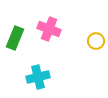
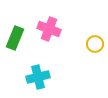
yellow circle: moved 1 px left, 3 px down
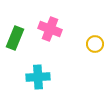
pink cross: moved 1 px right
cyan cross: rotated 10 degrees clockwise
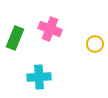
cyan cross: moved 1 px right
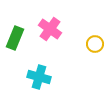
pink cross: rotated 15 degrees clockwise
cyan cross: rotated 20 degrees clockwise
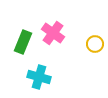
pink cross: moved 3 px right, 4 px down
green rectangle: moved 8 px right, 4 px down
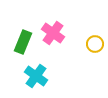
cyan cross: moved 3 px left, 1 px up; rotated 20 degrees clockwise
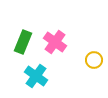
pink cross: moved 2 px right, 9 px down
yellow circle: moved 1 px left, 16 px down
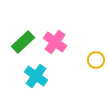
green rectangle: rotated 25 degrees clockwise
yellow circle: moved 2 px right
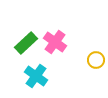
green rectangle: moved 3 px right, 1 px down
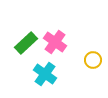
yellow circle: moved 3 px left
cyan cross: moved 9 px right, 2 px up
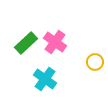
yellow circle: moved 2 px right, 2 px down
cyan cross: moved 5 px down
